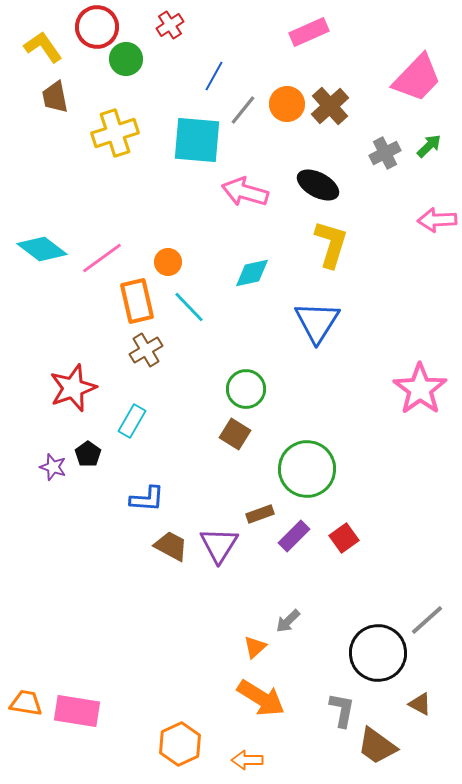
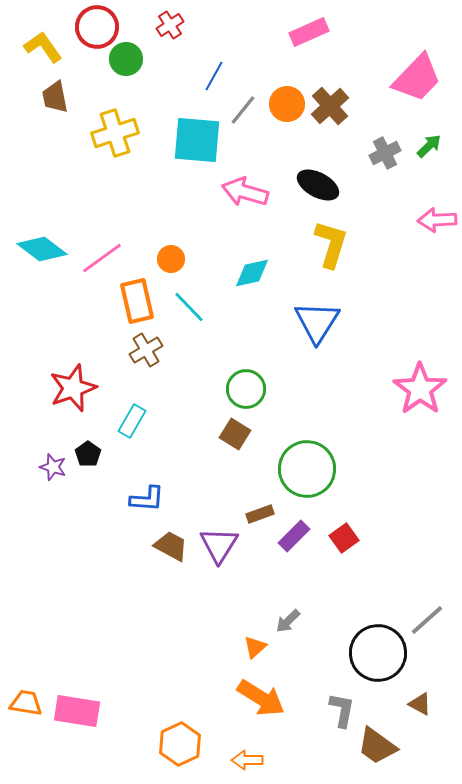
orange circle at (168, 262): moved 3 px right, 3 px up
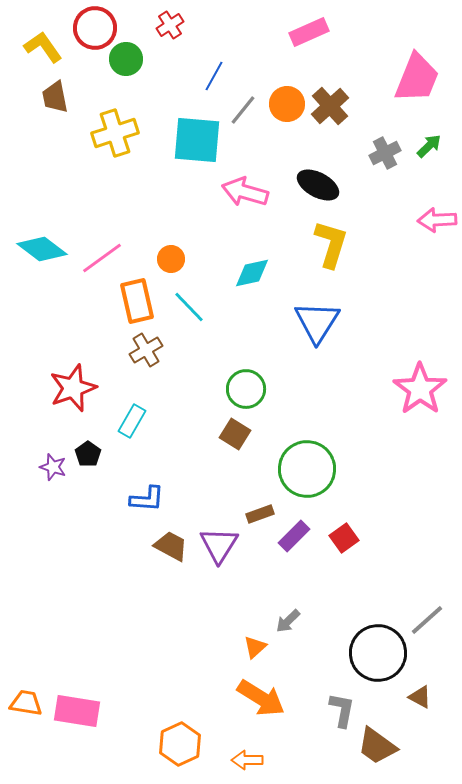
red circle at (97, 27): moved 2 px left, 1 px down
pink trapezoid at (417, 78): rotated 22 degrees counterclockwise
brown triangle at (420, 704): moved 7 px up
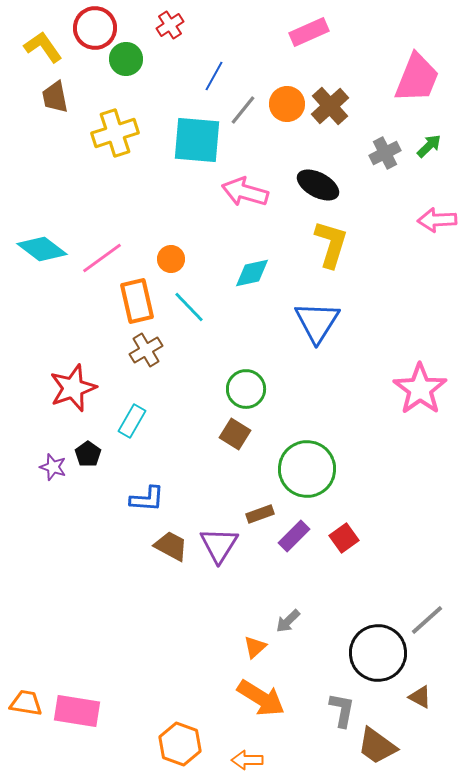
orange hexagon at (180, 744): rotated 15 degrees counterclockwise
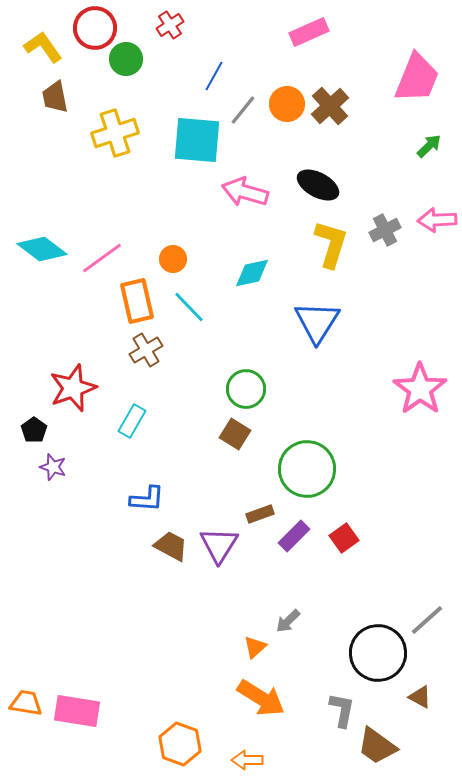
gray cross at (385, 153): moved 77 px down
orange circle at (171, 259): moved 2 px right
black pentagon at (88, 454): moved 54 px left, 24 px up
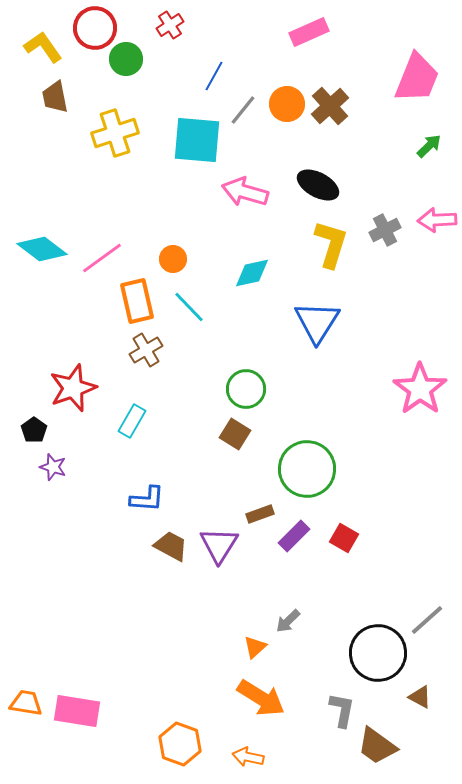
red square at (344, 538): rotated 24 degrees counterclockwise
orange arrow at (247, 760): moved 1 px right, 3 px up; rotated 12 degrees clockwise
